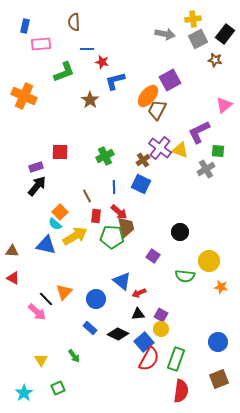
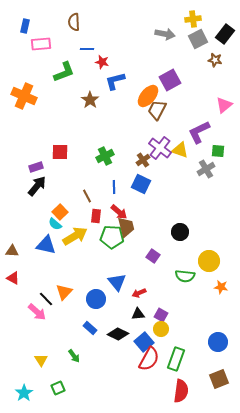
blue triangle at (122, 281): moved 5 px left, 1 px down; rotated 12 degrees clockwise
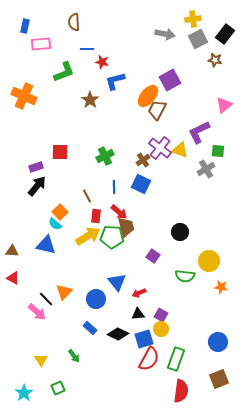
yellow arrow at (75, 236): moved 13 px right
blue square at (144, 342): moved 3 px up; rotated 24 degrees clockwise
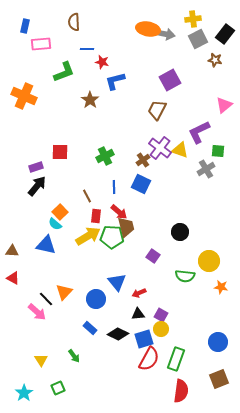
orange ellipse at (148, 96): moved 67 px up; rotated 60 degrees clockwise
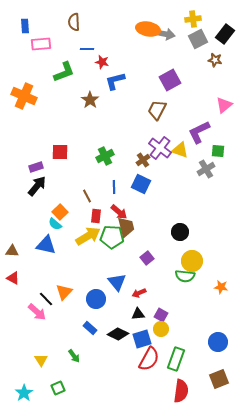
blue rectangle at (25, 26): rotated 16 degrees counterclockwise
purple square at (153, 256): moved 6 px left, 2 px down; rotated 16 degrees clockwise
yellow circle at (209, 261): moved 17 px left
blue square at (144, 339): moved 2 px left
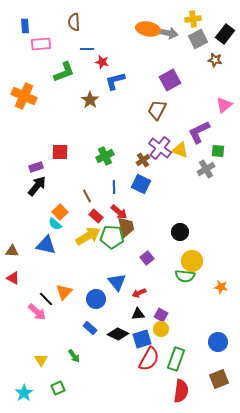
gray arrow at (165, 34): moved 3 px right, 1 px up
red rectangle at (96, 216): rotated 56 degrees counterclockwise
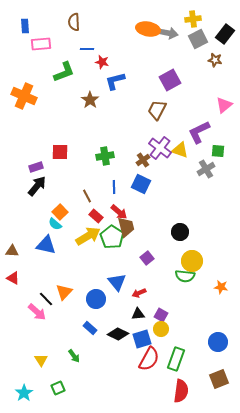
green cross at (105, 156): rotated 18 degrees clockwise
green pentagon at (112, 237): rotated 30 degrees clockwise
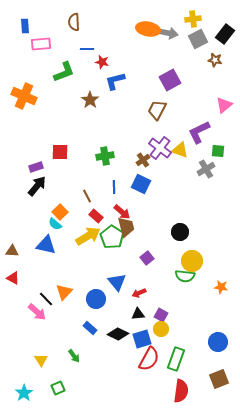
red arrow at (119, 212): moved 3 px right
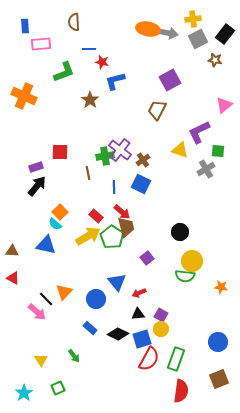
blue line at (87, 49): moved 2 px right
purple cross at (160, 148): moved 40 px left, 2 px down
brown line at (87, 196): moved 1 px right, 23 px up; rotated 16 degrees clockwise
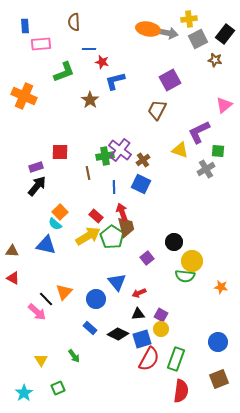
yellow cross at (193, 19): moved 4 px left
red arrow at (122, 212): rotated 150 degrees counterclockwise
black circle at (180, 232): moved 6 px left, 10 px down
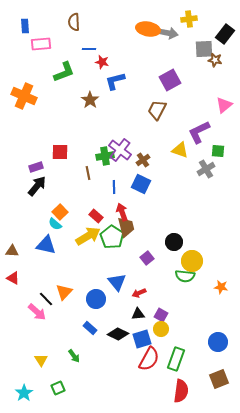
gray square at (198, 39): moved 6 px right, 10 px down; rotated 24 degrees clockwise
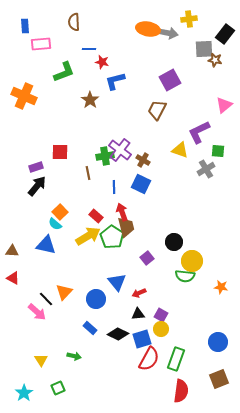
brown cross at (143, 160): rotated 24 degrees counterclockwise
green arrow at (74, 356): rotated 40 degrees counterclockwise
